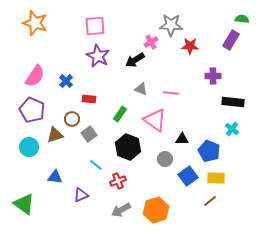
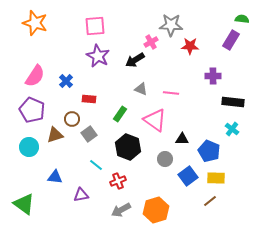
purple triangle: rotated 14 degrees clockwise
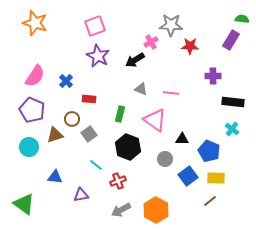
pink square: rotated 15 degrees counterclockwise
green rectangle: rotated 21 degrees counterclockwise
orange hexagon: rotated 15 degrees counterclockwise
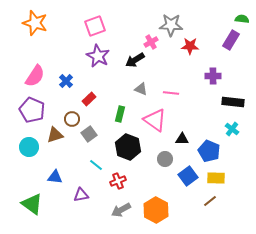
red rectangle: rotated 48 degrees counterclockwise
green triangle: moved 8 px right
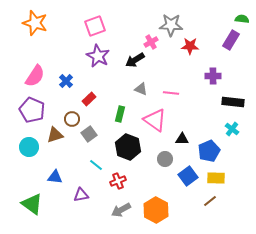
blue pentagon: rotated 25 degrees clockwise
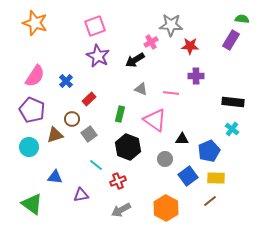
purple cross: moved 17 px left
orange hexagon: moved 10 px right, 2 px up
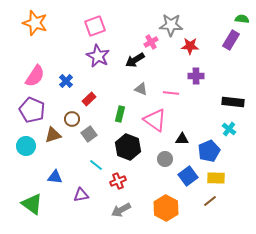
cyan cross: moved 3 px left
brown triangle: moved 2 px left
cyan circle: moved 3 px left, 1 px up
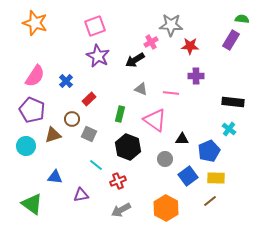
gray square: rotated 28 degrees counterclockwise
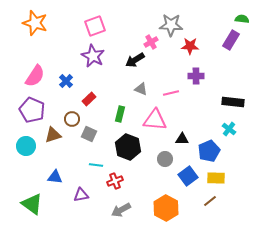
purple star: moved 5 px left
pink line: rotated 21 degrees counterclockwise
pink triangle: rotated 30 degrees counterclockwise
cyan line: rotated 32 degrees counterclockwise
red cross: moved 3 px left
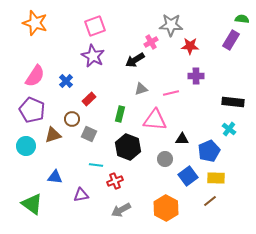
gray triangle: rotated 40 degrees counterclockwise
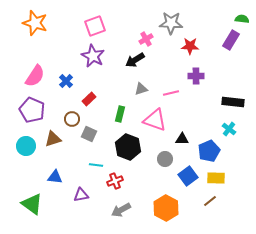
gray star: moved 2 px up
pink cross: moved 5 px left, 3 px up
pink triangle: rotated 15 degrees clockwise
brown triangle: moved 4 px down
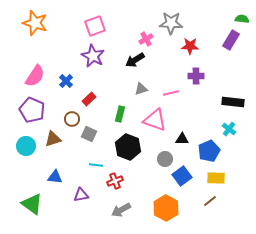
blue square: moved 6 px left
